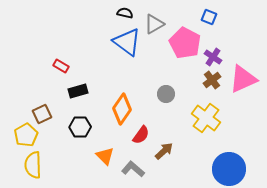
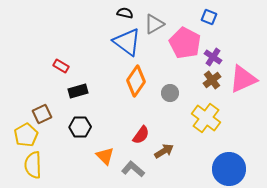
gray circle: moved 4 px right, 1 px up
orange diamond: moved 14 px right, 28 px up
brown arrow: rotated 12 degrees clockwise
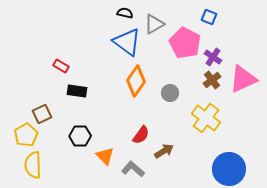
black rectangle: moved 1 px left; rotated 24 degrees clockwise
black hexagon: moved 9 px down
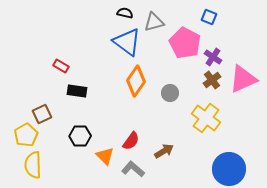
gray triangle: moved 2 px up; rotated 15 degrees clockwise
red semicircle: moved 10 px left, 6 px down
